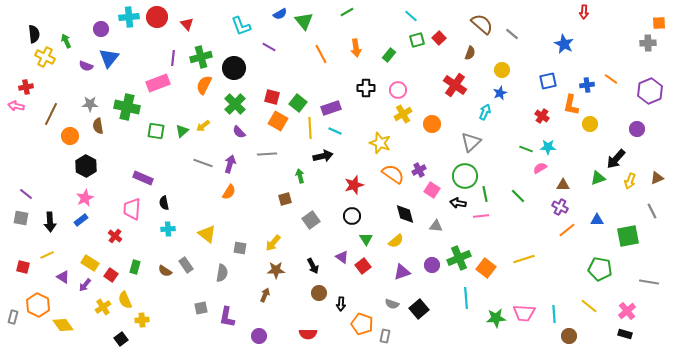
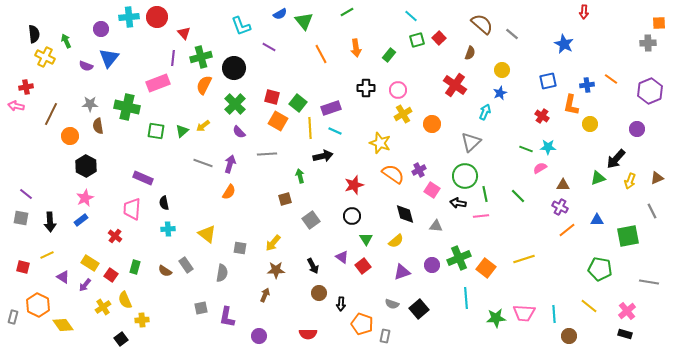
red triangle at (187, 24): moved 3 px left, 9 px down
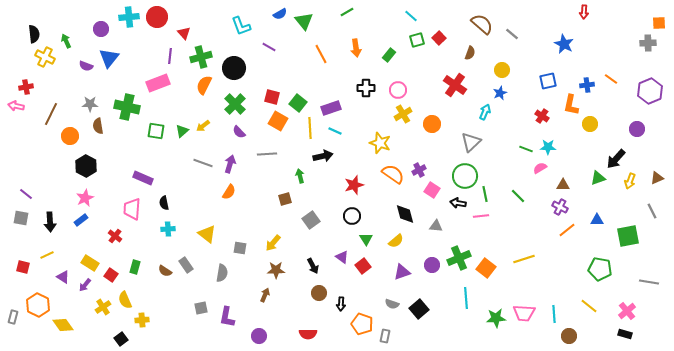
purple line at (173, 58): moved 3 px left, 2 px up
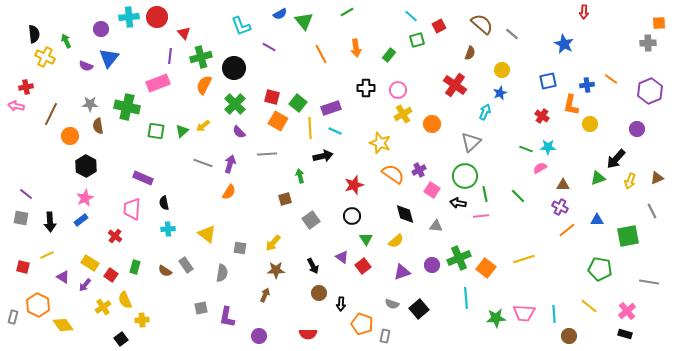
red square at (439, 38): moved 12 px up; rotated 16 degrees clockwise
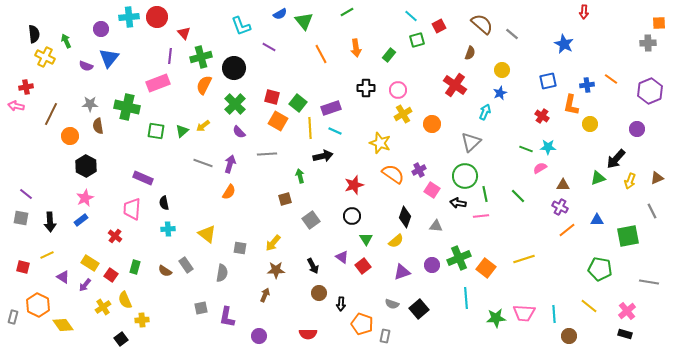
black diamond at (405, 214): moved 3 px down; rotated 35 degrees clockwise
